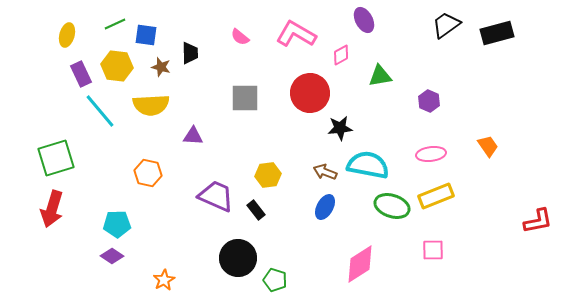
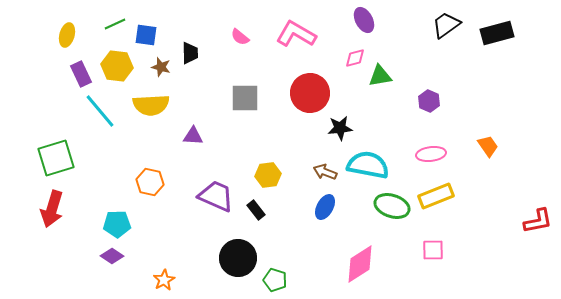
pink diamond at (341, 55): moved 14 px right, 3 px down; rotated 15 degrees clockwise
orange hexagon at (148, 173): moved 2 px right, 9 px down
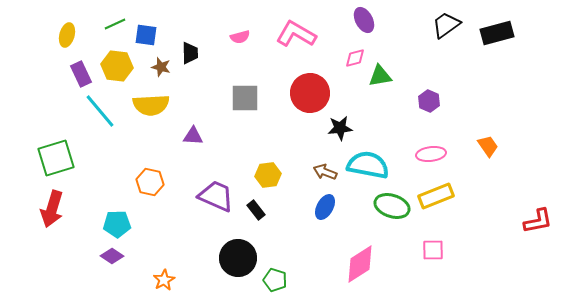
pink semicircle at (240, 37): rotated 54 degrees counterclockwise
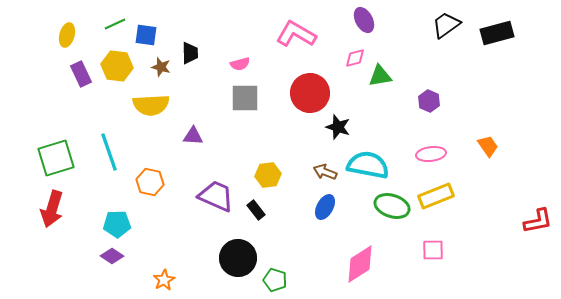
pink semicircle at (240, 37): moved 27 px down
cyan line at (100, 111): moved 9 px right, 41 px down; rotated 21 degrees clockwise
black star at (340, 128): moved 2 px left, 1 px up; rotated 25 degrees clockwise
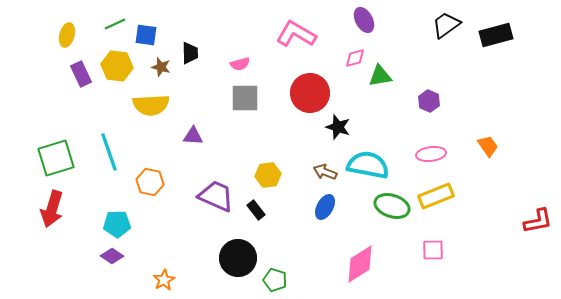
black rectangle at (497, 33): moved 1 px left, 2 px down
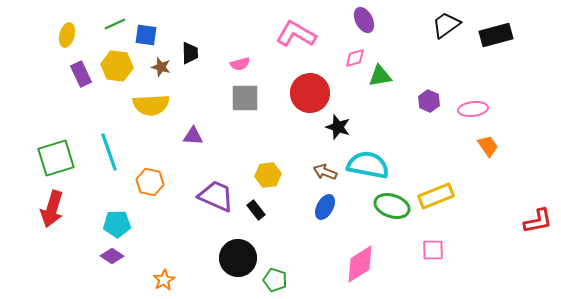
pink ellipse at (431, 154): moved 42 px right, 45 px up
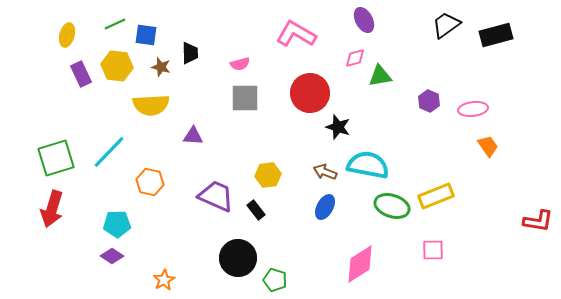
cyan line at (109, 152): rotated 63 degrees clockwise
red L-shape at (538, 221): rotated 20 degrees clockwise
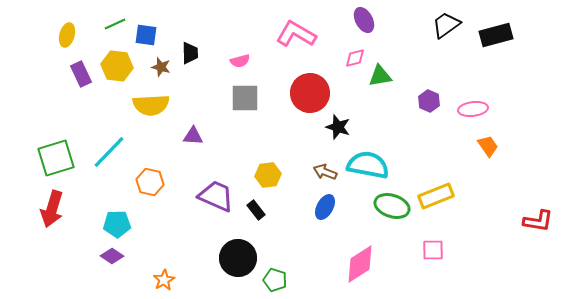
pink semicircle at (240, 64): moved 3 px up
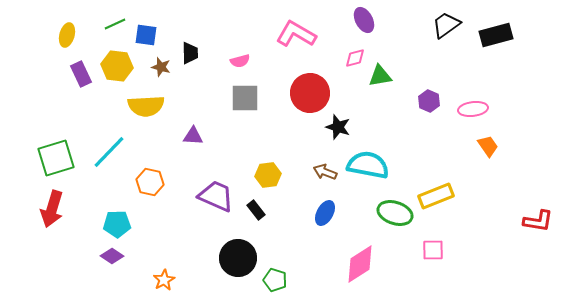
yellow semicircle at (151, 105): moved 5 px left, 1 px down
green ellipse at (392, 206): moved 3 px right, 7 px down
blue ellipse at (325, 207): moved 6 px down
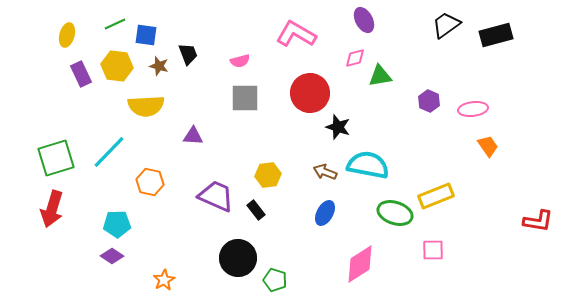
black trapezoid at (190, 53): moved 2 px left, 1 px down; rotated 20 degrees counterclockwise
brown star at (161, 67): moved 2 px left, 1 px up
